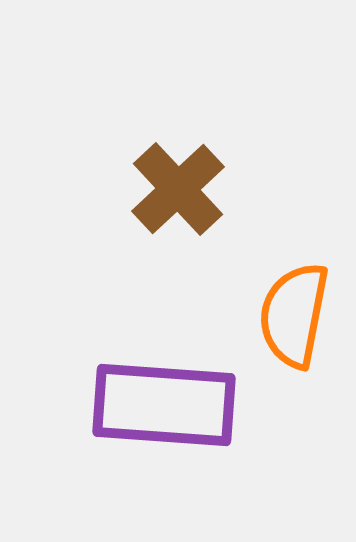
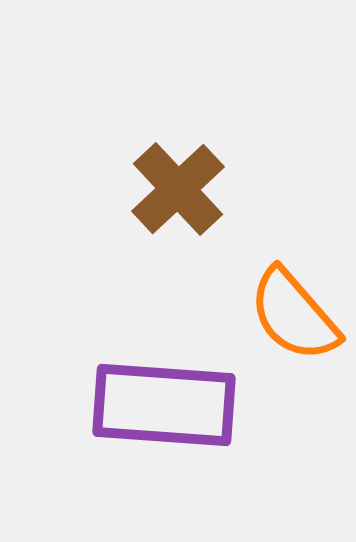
orange semicircle: rotated 52 degrees counterclockwise
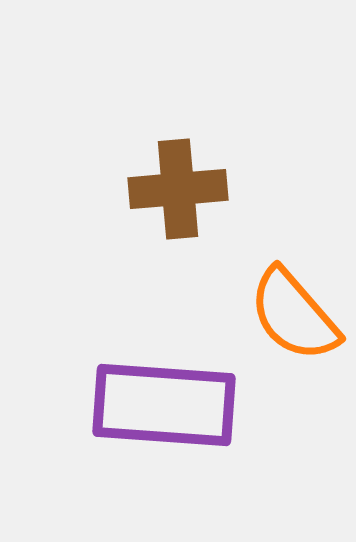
brown cross: rotated 38 degrees clockwise
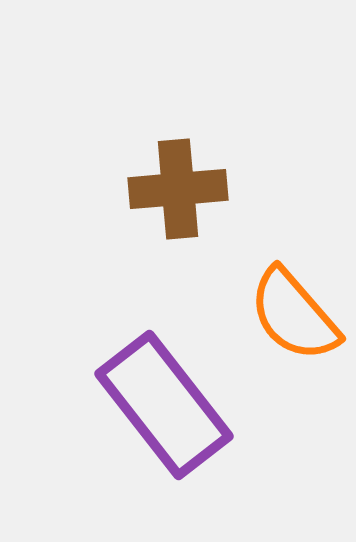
purple rectangle: rotated 48 degrees clockwise
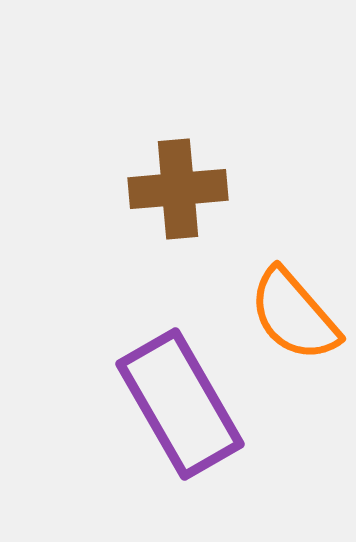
purple rectangle: moved 16 px right, 1 px up; rotated 8 degrees clockwise
